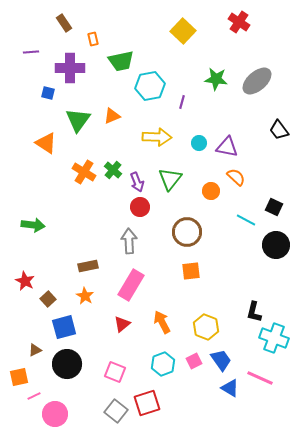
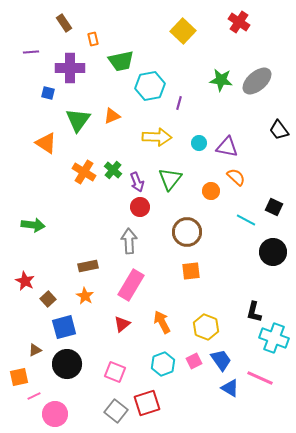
green star at (216, 79): moved 5 px right, 1 px down
purple line at (182, 102): moved 3 px left, 1 px down
black circle at (276, 245): moved 3 px left, 7 px down
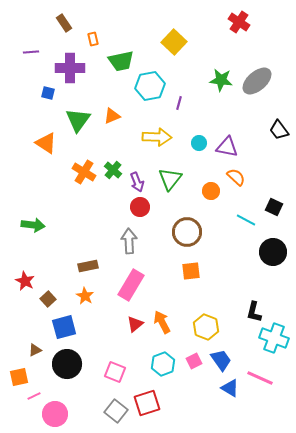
yellow square at (183, 31): moved 9 px left, 11 px down
red triangle at (122, 324): moved 13 px right
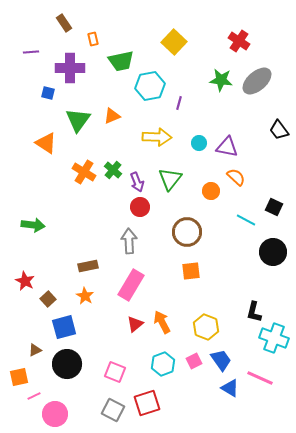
red cross at (239, 22): moved 19 px down
gray square at (116, 411): moved 3 px left, 1 px up; rotated 10 degrees counterclockwise
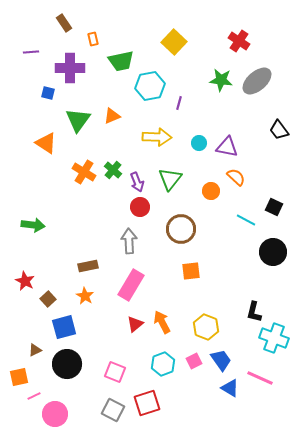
brown circle at (187, 232): moved 6 px left, 3 px up
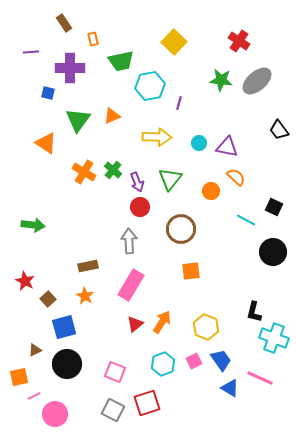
orange arrow at (162, 322): rotated 60 degrees clockwise
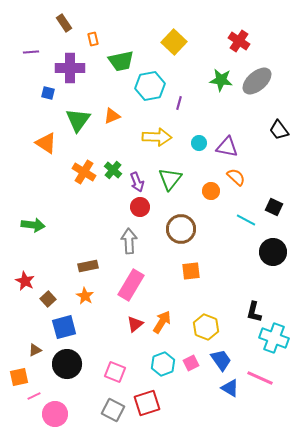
pink square at (194, 361): moved 3 px left, 2 px down
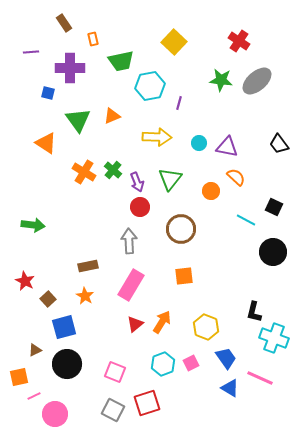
green triangle at (78, 120): rotated 12 degrees counterclockwise
black trapezoid at (279, 130): moved 14 px down
orange square at (191, 271): moved 7 px left, 5 px down
blue trapezoid at (221, 360): moved 5 px right, 2 px up
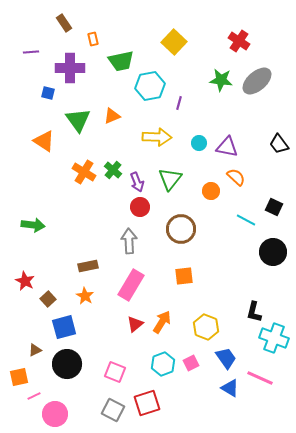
orange triangle at (46, 143): moved 2 px left, 2 px up
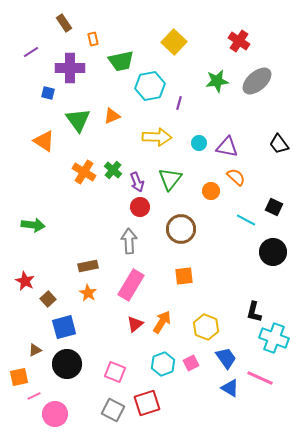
purple line at (31, 52): rotated 28 degrees counterclockwise
green star at (221, 80): moved 4 px left, 1 px down; rotated 15 degrees counterclockwise
orange star at (85, 296): moved 3 px right, 3 px up
